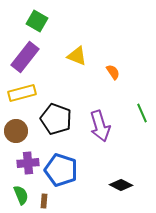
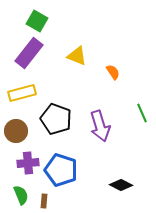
purple rectangle: moved 4 px right, 4 px up
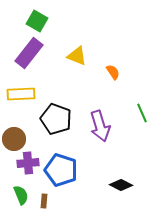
yellow rectangle: moved 1 px left, 1 px down; rotated 12 degrees clockwise
brown circle: moved 2 px left, 8 px down
